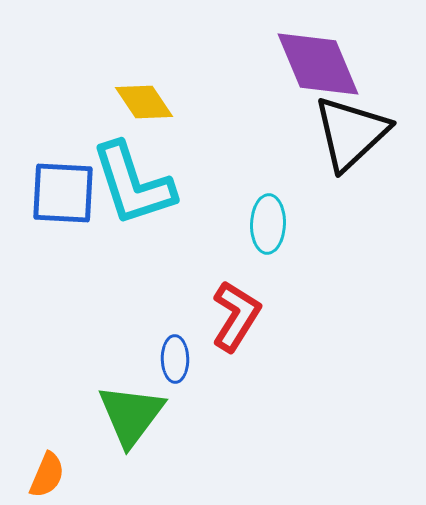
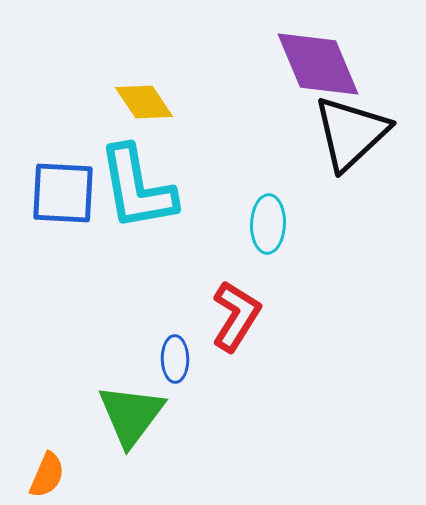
cyan L-shape: moved 4 px right, 4 px down; rotated 8 degrees clockwise
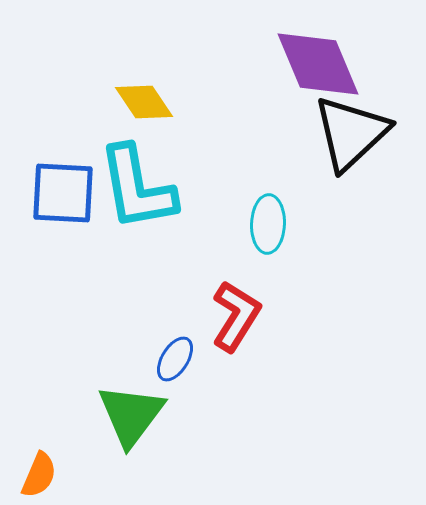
blue ellipse: rotated 33 degrees clockwise
orange semicircle: moved 8 px left
